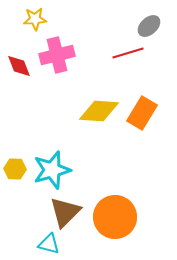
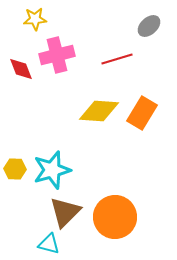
red line: moved 11 px left, 6 px down
red diamond: moved 2 px right, 3 px down
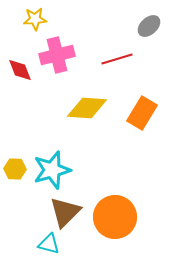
red diamond: moved 1 px left, 1 px down
yellow diamond: moved 12 px left, 3 px up
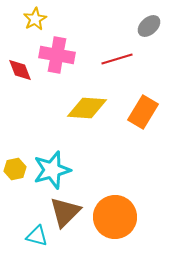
yellow star: rotated 25 degrees counterclockwise
pink cross: rotated 24 degrees clockwise
orange rectangle: moved 1 px right, 1 px up
yellow hexagon: rotated 15 degrees counterclockwise
cyan triangle: moved 12 px left, 8 px up
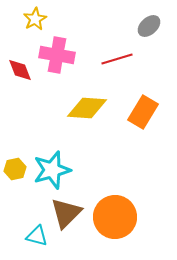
brown triangle: moved 1 px right, 1 px down
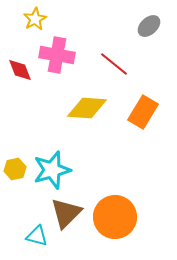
red line: moved 3 px left, 5 px down; rotated 56 degrees clockwise
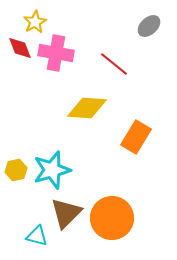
yellow star: moved 3 px down
pink cross: moved 1 px left, 2 px up
red diamond: moved 22 px up
orange rectangle: moved 7 px left, 25 px down
yellow hexagon: moved 1 px right, 1 px down
orange circle: moved 3 px left, 1 px down
